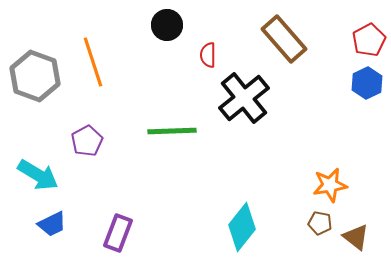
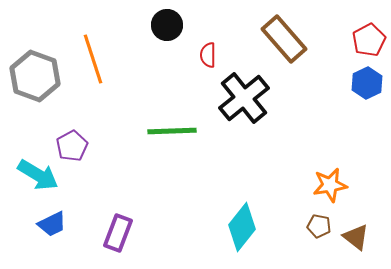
orange line: moved 3 px up
purple pentagon: moved 15 px left, 5 px down
brown pentagon: moved 1 px left, 3 px down
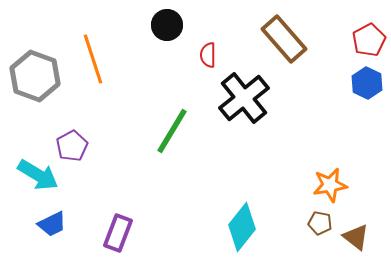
blue hexagon: rotated 8 degrees counterclockwise
green line: rotated 57 degrees counterclockwise
brown pentagon: moved 1 px right, 3 px up
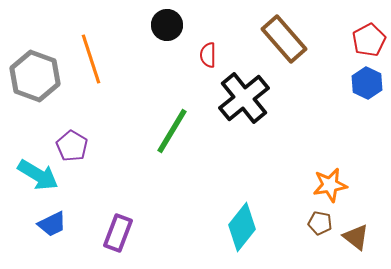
orange line: moved 2 px left
purple pentagon: rotated 12 degrees counterclockwise
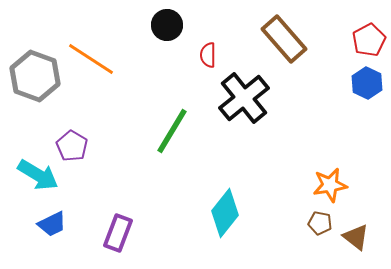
orange line: rotated 39 degrees counterclockwise
cyan diamond: moved 17 px left, 14 px up
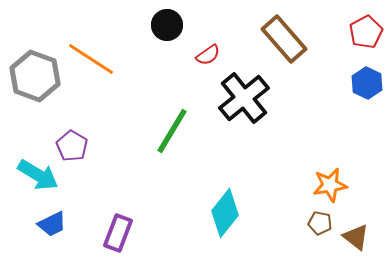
red pentagon: moved 3 px left, 8 px up
red semicircle: rotated 125 degrees counterclockwise
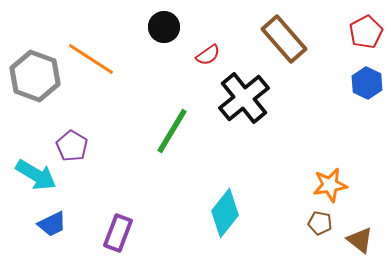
black circle: moved 3 px left, 2 px down
cyan arrow: moved 2 px left
brown triangle: moved 4 px right, 3 px down
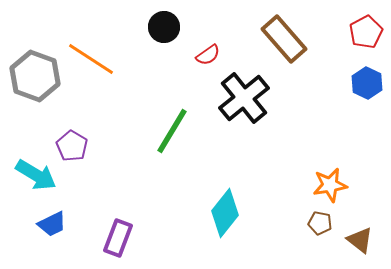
purple rectangle: moved 5 px down
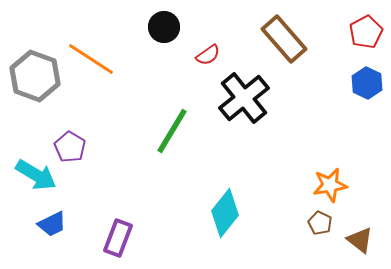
purple pentagon: moved 2 px left, 1 px down
brown pentagon: rotated 15 degrees clockwise
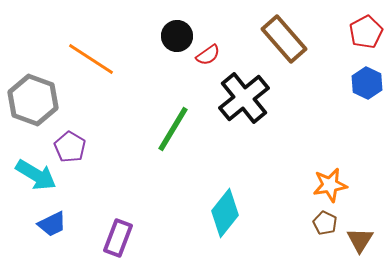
black circle: moved 13 px right, 9 px down
gray hexagon: moved 2 px left, 24 px down
green line: moved 1 px right, 2 px up
brown pentagon: moved 5 px right
brown triangle: rotated 24 degrees clockwise
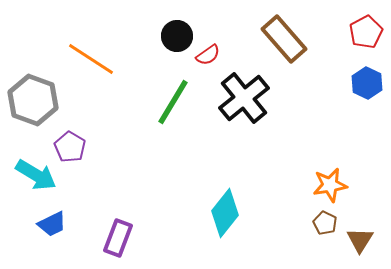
green line: moved 27 px up
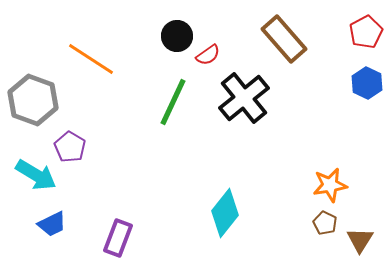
green line: rotated 6 degrees counterclockwise
